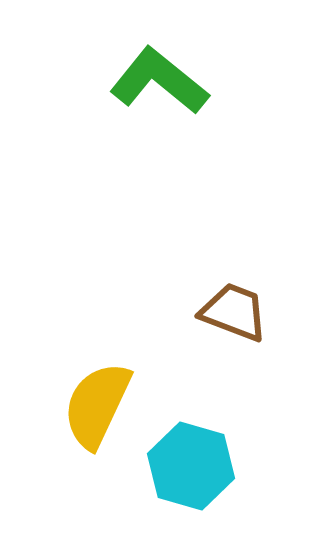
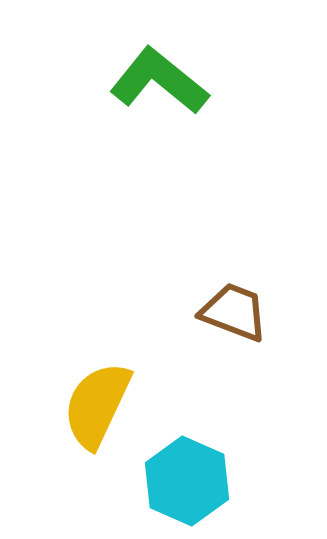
cyan hexagon: moved 4 px left, 15 px down; rotated 8 degrees clockwise
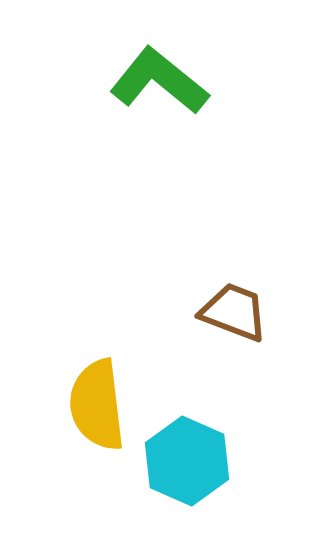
yellow semicircle: rotated 32 degrees counterclockwise
cyan hexagon: moved 20 px up
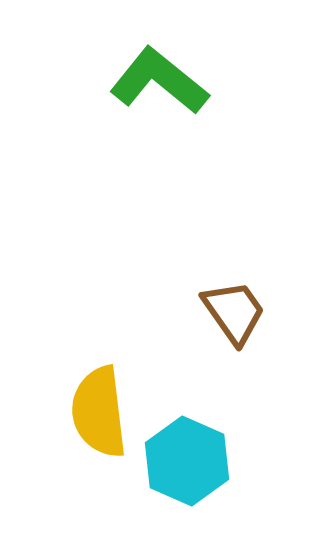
brown trapezoid: rotated 34 degrees clockwise
yellow semicircle: moved 2 px right, 7 px down
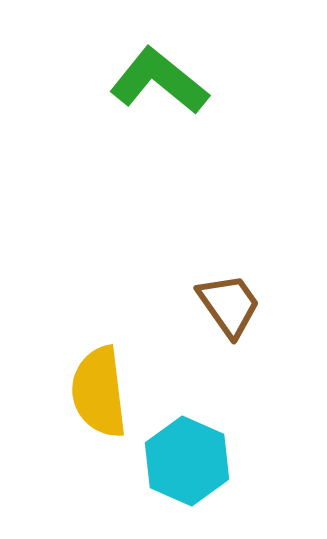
brown trapezoid: moved 5 px left, 7 px up
yellow semicircle: moved 20 px up
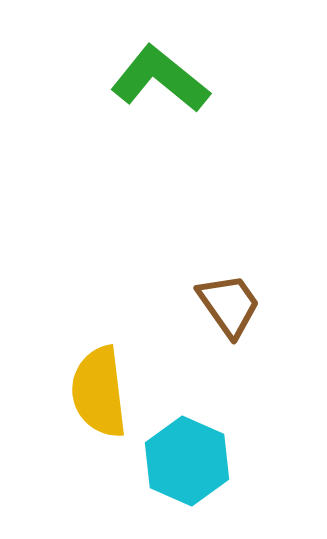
green L-shape: moved 1 px right, 2 px up
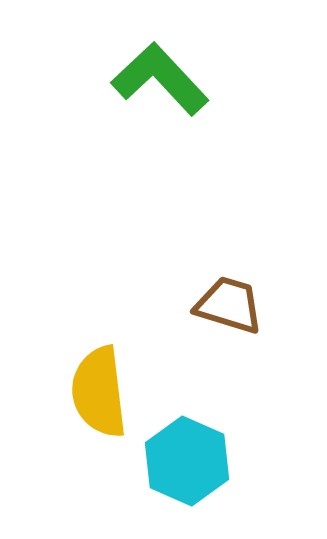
green L-shape: rotated 8 degrees clockwise
brown trapezoid: rotated 38 degrees counterclockwise
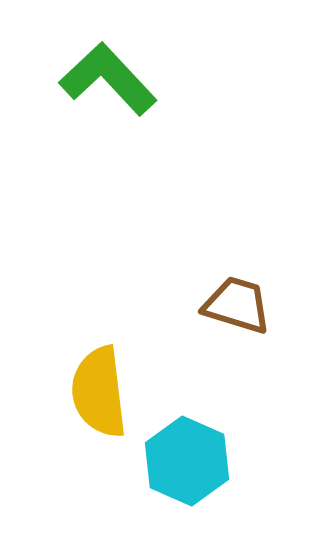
green L-shape: moved 52 px left
brown trapezoid: moved 8 px right
